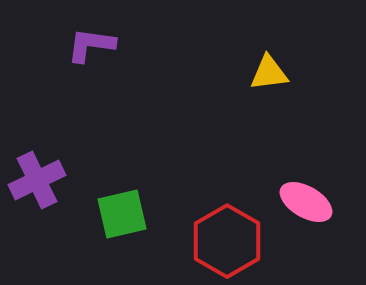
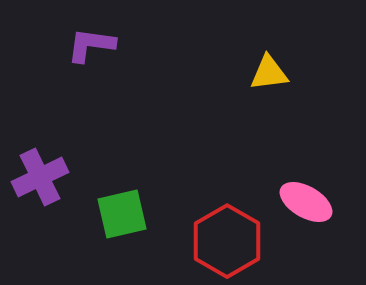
purple cross: moved 3 px right, 3 px up
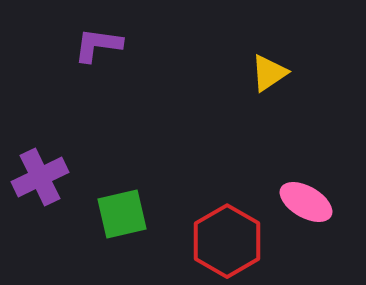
purple L-shape: moved 7 px right
yellow triangle: rotated 27 degrees counterclockwise
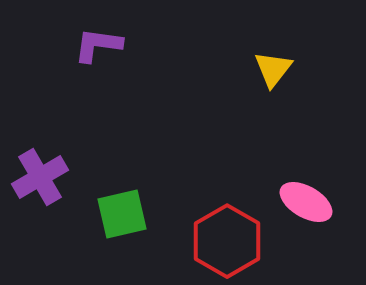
yellow triangle: moved 4 px right, 4 px up; rotated 18 degrees counterclockwise
purple cross: rotated 4 degrees counterclockwise
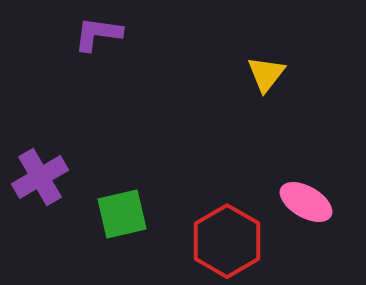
purple L-shape: moved 11 px up
yellow triangle: moved 7 px left, 5 px down
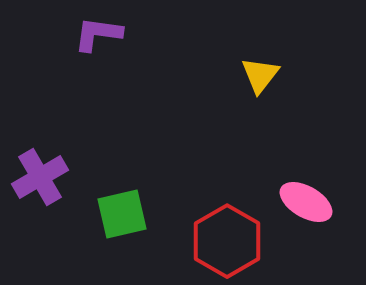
yellow triangle: moved 6 px left, 1 px down
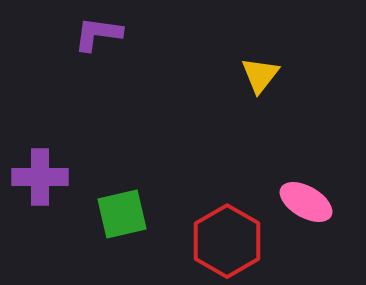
purple cross: rotated 30 degrees clockwise
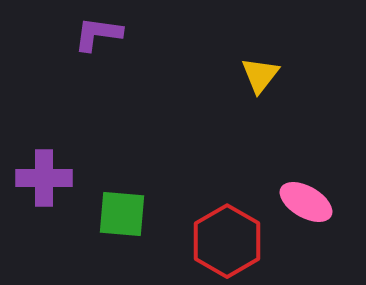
purple cross: moved 4 px right, 1 px down
green square: rotated 18 degrees clockwise
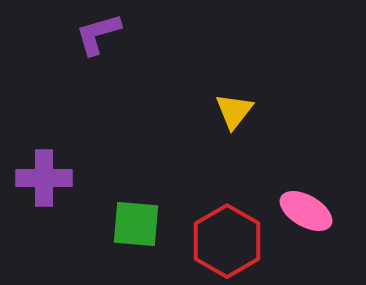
purple L-shape: rotated 24 degrees counterclockwise
yellow triangle: moved 26 px left, 36 px down
pink ellipse: moved 9 px down
green square: moved 14 px right, 10 px down
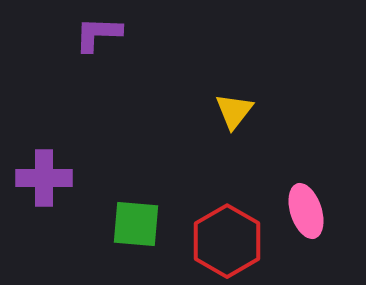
purple L-shape: rotated 18 degrees clockwise
pink ellipse: rotated 42 degrees clockwise
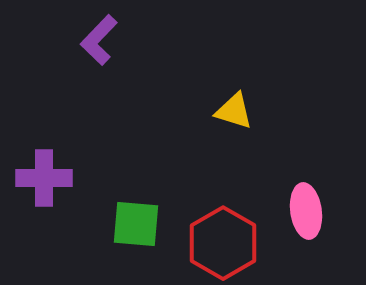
purple L-shape: moved 1 px right, 6 px down; rotated 48 degrees counterclockwise
yellow triangle: rotated 51 degrees counterclockwise
pink ellipse: rotated 10 degrees clockwise
red hexagon: moved 4 px left, 2 px down
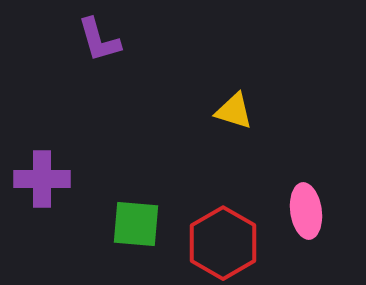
purple L-shape: rotated 60 degrees counterclockwise
purple cross: moved 2 px left, 1 px down
